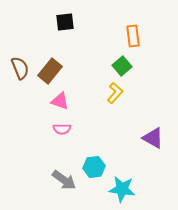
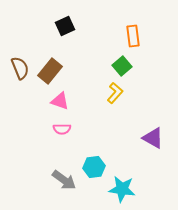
black square: moved 4 px down; rotated 18 degrees counterclockwise
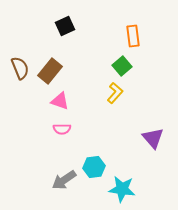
purple triangle: rotated 20 degrees clockwise
gray arrow: rotated 110 degrees clockwise
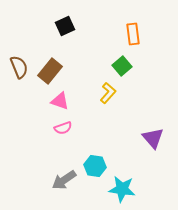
orange rectangle: moved 2 px up
brown semicircle: moved 1 px left, 1 px up
yellow L-shape: moved 7 px left
pink semicircle: moved 1 px right, 1 px up; rotated 18 degrees counterclockwise
cyan hexagon: moved 1 px right, 1 px up; rotated 15 degrees clockwise
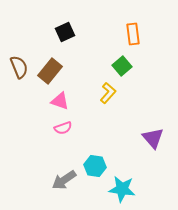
black square: moved 6 px down
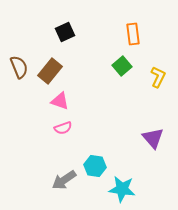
yellow L-shape: moved 50 px right, 16 px up; rotated 15 degrees counterclockwise
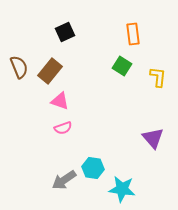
green square: rotated 18 degrees counterclockwise
yellow L-shape: rotated 20 degrees counterclockwise
cyan hexagon: moved 2 px left, 2 px down
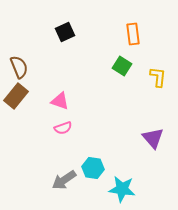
brown rectangle: moved 34 px left, 25 px down
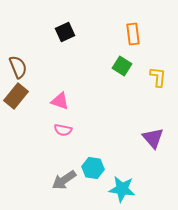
brown semicircle: moved 1 px left
pink semicircle: moved 2 px down; rotated 30 degrees clockwise
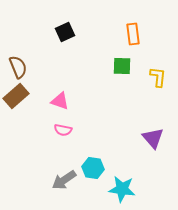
green square: rotated 30 degrees counterclockwise
brown rectangle: rotated 10 degrees clockwise
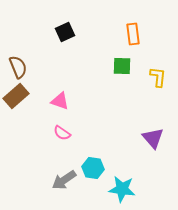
pink semicircle: moved 1 px left, 3 px down; rotated 24 degrees clockwise
